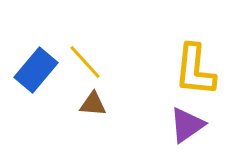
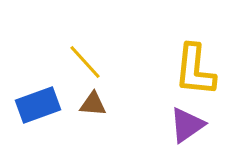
blue rectangle: moved 2 px right, 35 px down; rotated 30 degrees clockwise
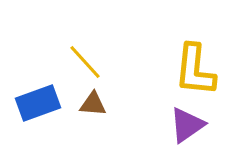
blue rectangle: moved 2 px up
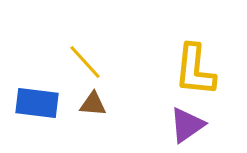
blue rectangle: moved 1 px left; rotated 27 degrees clockwise
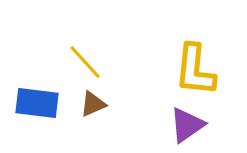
brown triangle: rotated 28 degrees counterclockwise
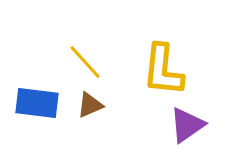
yellow L-shape: moved 32 px left
brown triangle: moved 3 px left, 1 px down
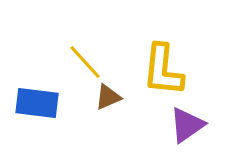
brown triangle: moved 18 px right, 8 px up
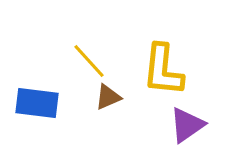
yellow line: moved 4 px right, 1 px up
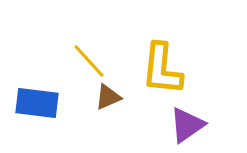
yellow L-shape: moved 1 px left, 1 px up
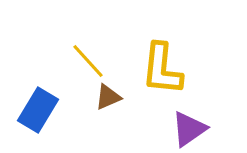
yellow line: moved 1 px left
blue rectangle: moved 1 px right, 7 px down; rotated 66 degrees counterclockwise
purple triangle: moved 2 px right, 4 px down
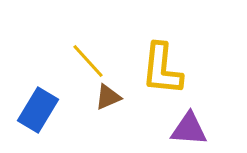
purple triangle: rotated 39 degrees clockwise
